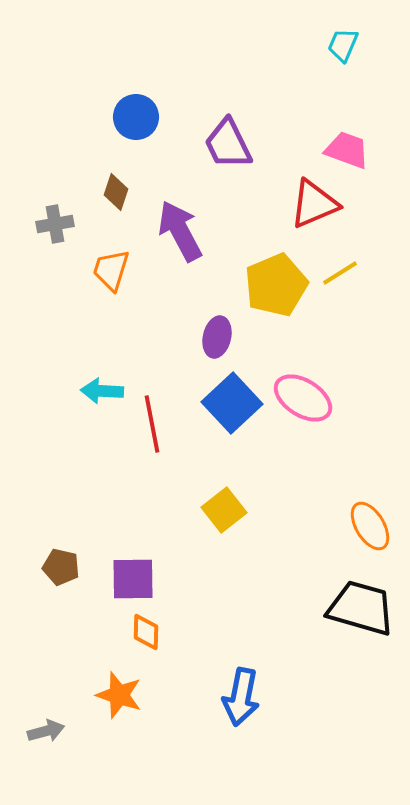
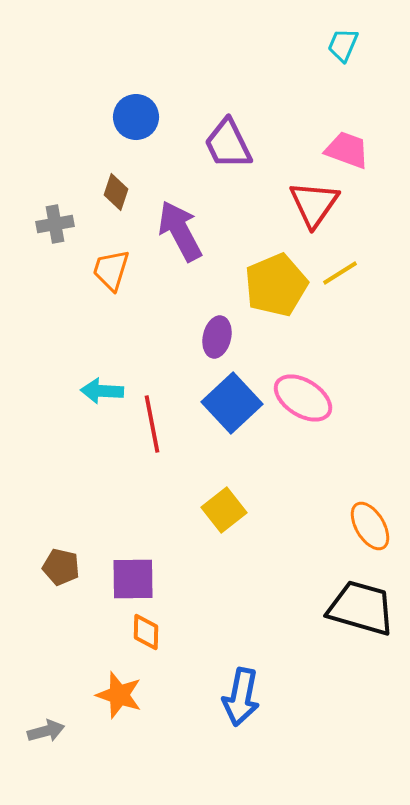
red triangle: rotated 32 degrees counterclockwise
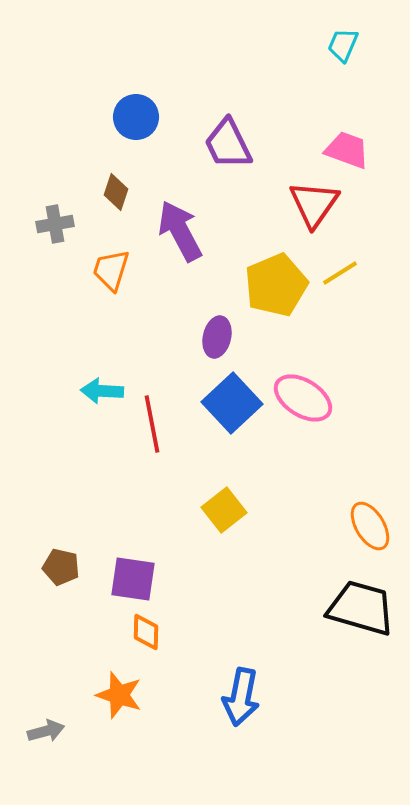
purple square: rotated 9 degrees clockwise
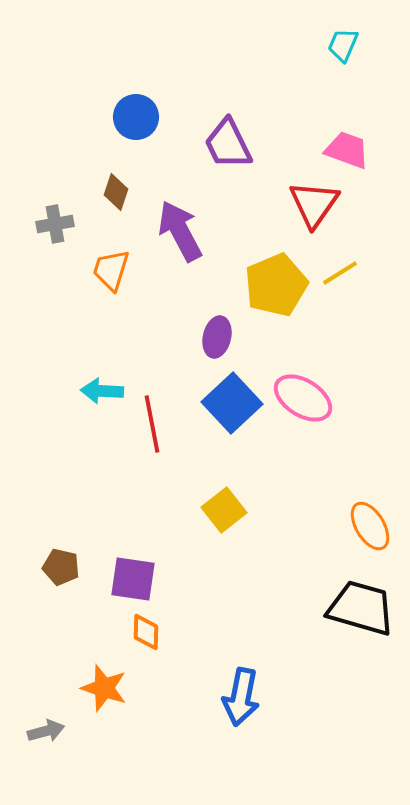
orange star: moved 15 px left, 7 px up
